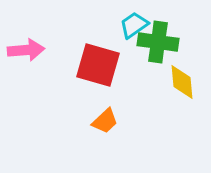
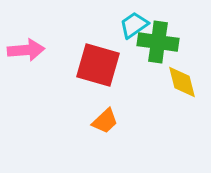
yellow diamond: rotated 9 degrees counterclockwise
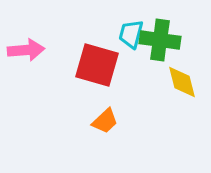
cyan trapezoid: moved 3 px left, 9 px down; rotated 40 degrees counterclockwise
green cross: moved 2 px right, 2 px up
red square: moved 1 px left
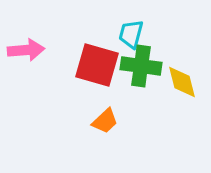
green cross: moved 19 px left, 26 px down
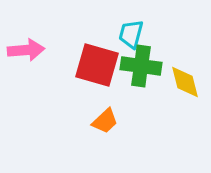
yellow diamond: moved 3 px right
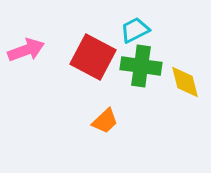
cyan trapezoid: moved 4 px right, 4 px up; rotated 48 degrees clockwise
pink arrow: rotated 15 degrees counterclockwise
red square: moved 4 px left, 8 px up; rotated 12 degrees clockwise
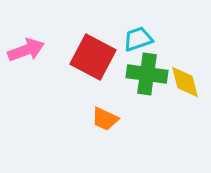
cyan trapezoid: moved 3 px right, 9 px down; rotated 8 degrees clockwise
green cross: moved 6 px right, 8 px down
orange trapezoid: moved 2 px up; rotated 68 degrees clockwise
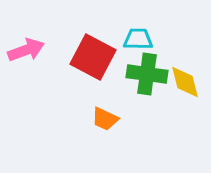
cyan trapezoid: rotated 20 degrees clockwise
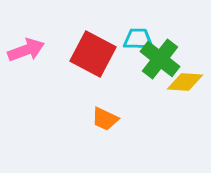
red square: moved 3 px up
green cross: moved 13 px right, 15 px up; rotated 30 degrees clockwise
yellow diamond: rotated 72 degrees counterclockwise
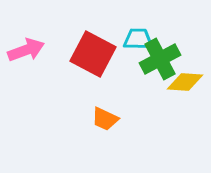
green cross: rotated 24 degrees clockwise
